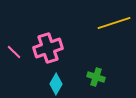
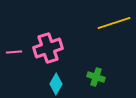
pink line: rotated 49 degrees counterclockwise
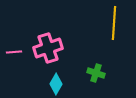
yellow line: rotated 68 degrees counterclockwise
green cross: moved 4 px up
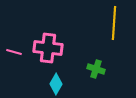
pink cross: rotated 24 degrees clockwise
pink line: rotated 21 degrees clockwise
green cross: moved 4 px up
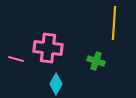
pink line: moved 2 px right, 7 px down
green cross: moved 8 px up
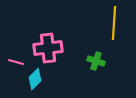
pink cross: rotated 12 degrees counterclockwise
pink line: moved 3 px down
cyan diamond: moved 21 px left, 5 px up; rotated 15 degrees clockwise
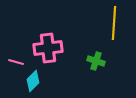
cyan diamond: moved 2 px left, 2 px down
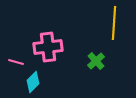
pink cross: moved 1 px up
green cross: rotated 30 degrees clockwise
cyan diamond: moved 1 px down
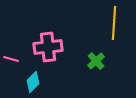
pink line: moved 5 px left, 3 px up
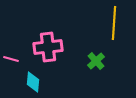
cyan diamond: rotated 40 degrees counterclockwise
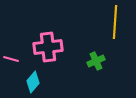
yellow line: moved 1 px right, 1 px up
green cross: rotated 18 degrees clockwise
cyan diamond: rotated 35 degrees clockwise
